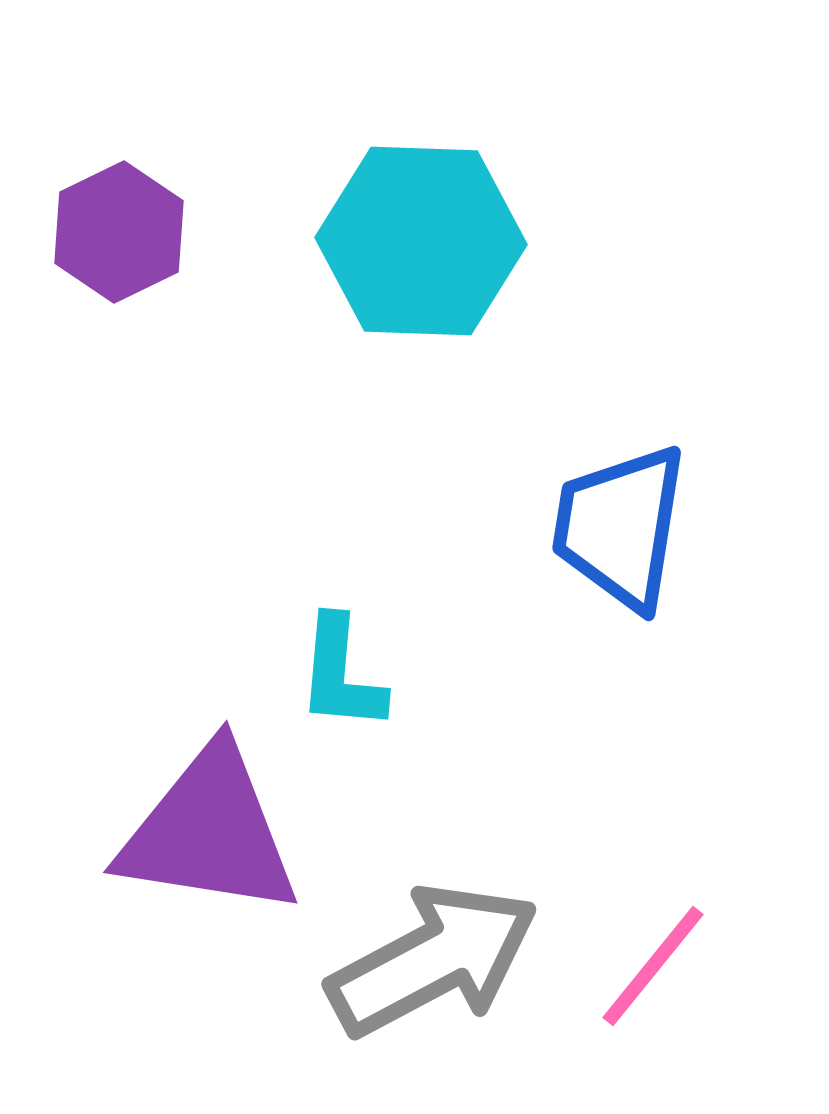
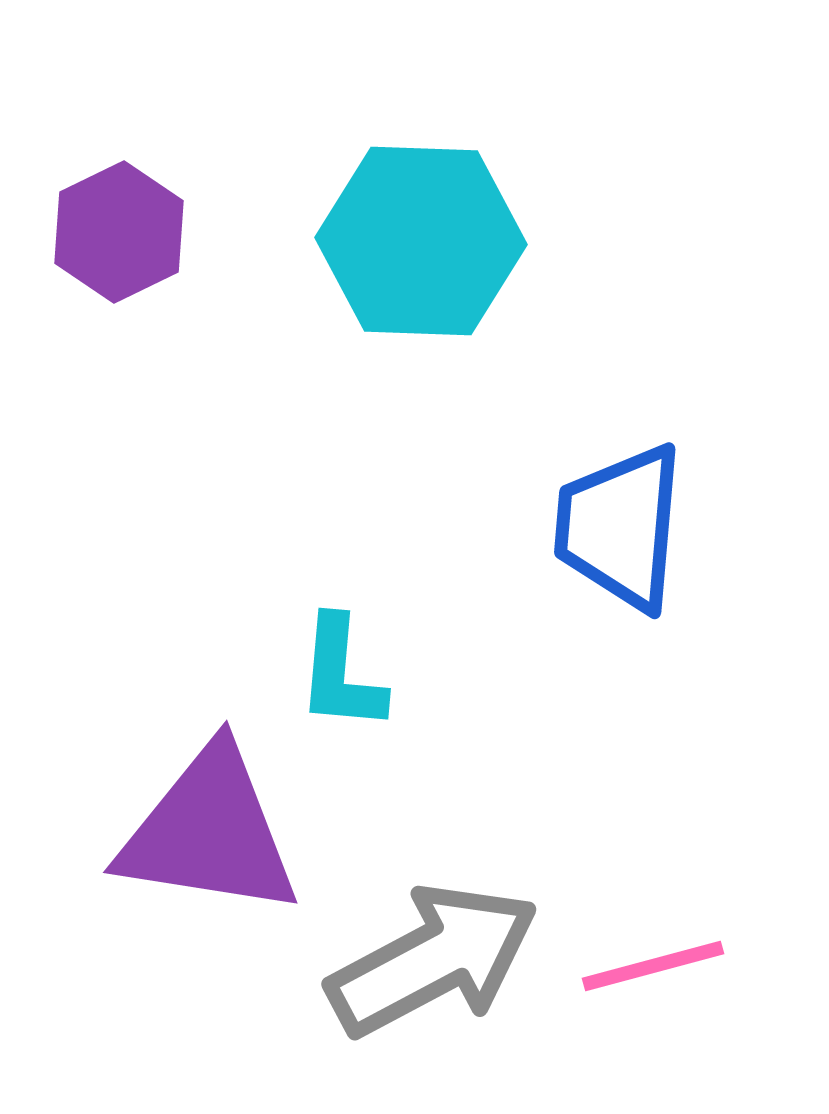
blue trapezoid: rotated 4 degrees counterclockwise
pink line: rotated 36 degrees clockwise
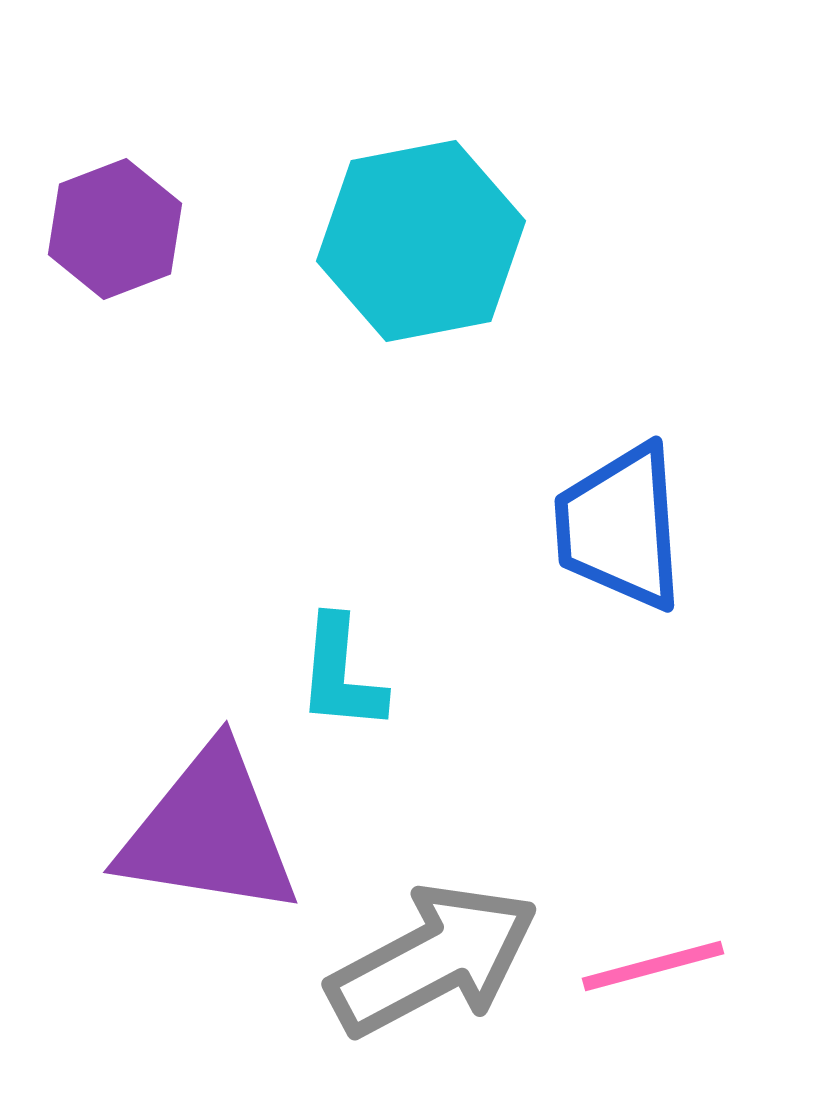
purple hexagon: moved 4 px left, 3 px up; rotated 5 degrees clockwise
cyan hexagon: rotated 13 degrees counterclockwise
blue trapezoid: rotated 9 degrees counterclockwise
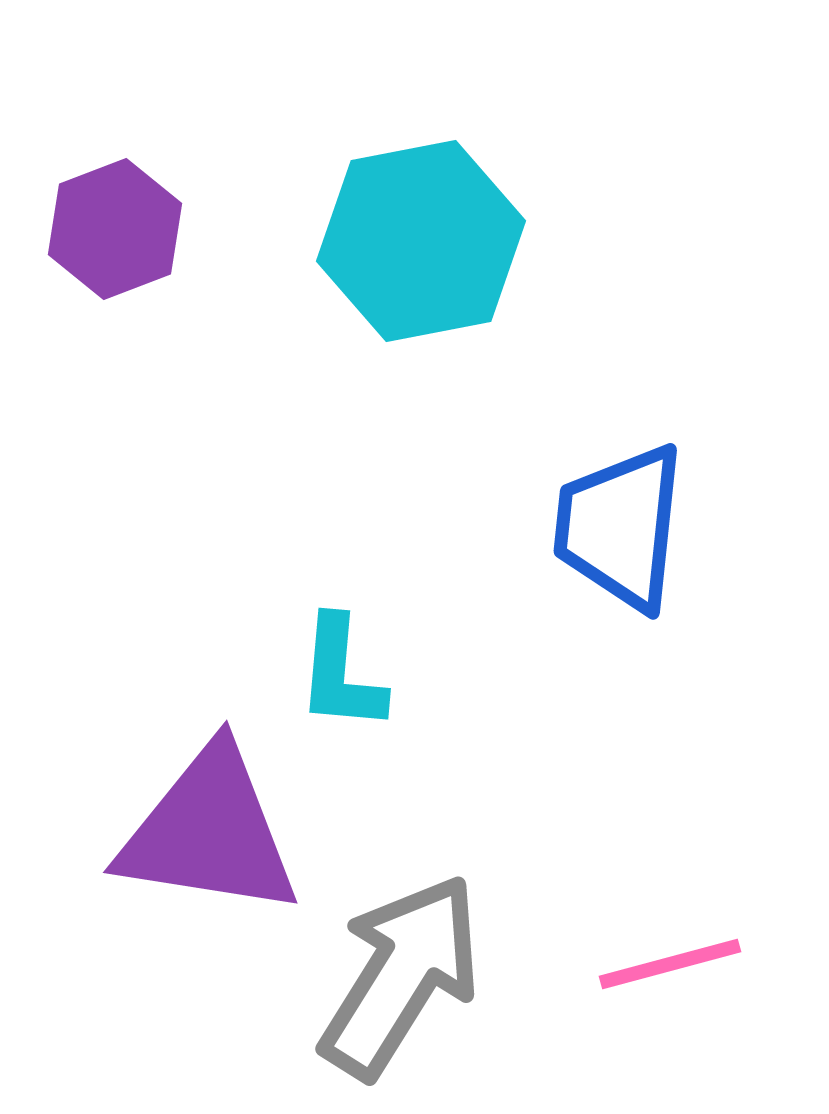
blue trapezoid: rotated 10 degrees clockwise
gray arrow: moved 32 px left, 16 px down; rotated 30 degrees counterclockwise
pink line: moved 17 px right, 2 px up
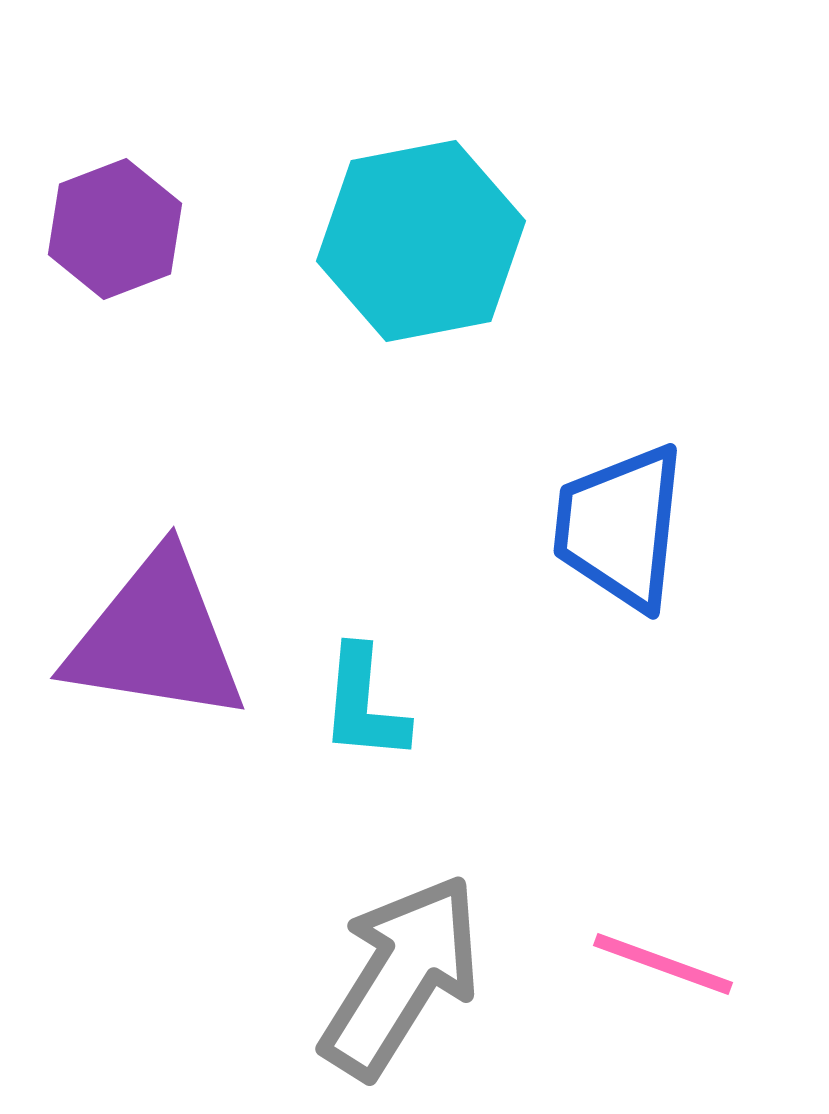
cyan L-shape: moved 23 px right, 30 px down
purple triangle: moved 53 px left, 194 px up
pink line: moved 7 px left; rotated 35 degrees clockwise
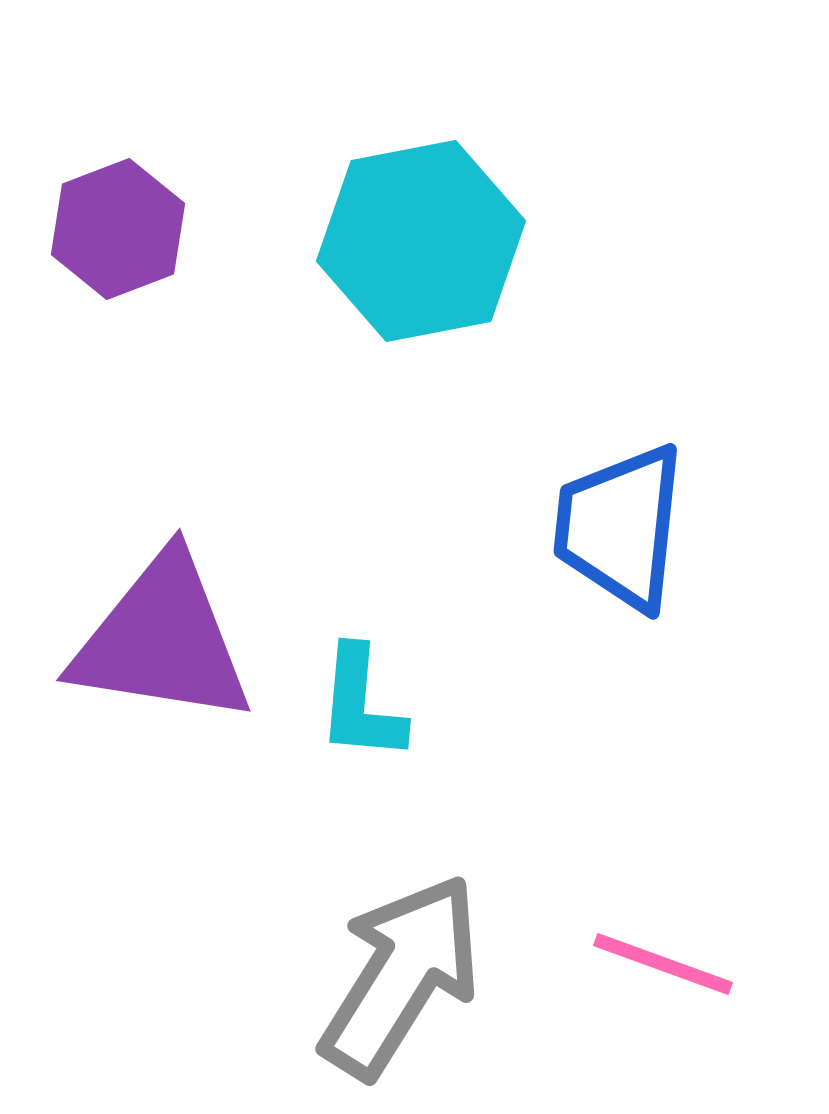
purple hexagon: moved 3 px right
purple triangle: moved 6 px right, 2 px down
cyan L-shape: moved 3 px left
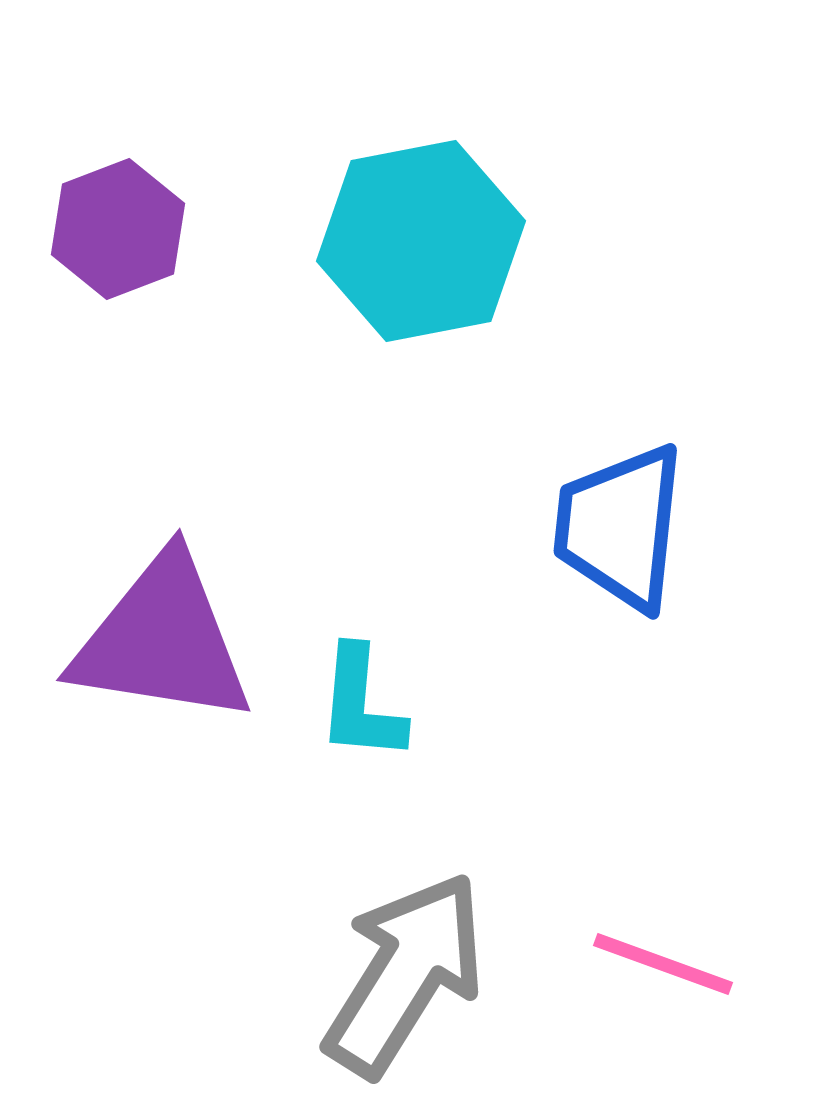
gray arrow: moved 4 px right, 2 px up
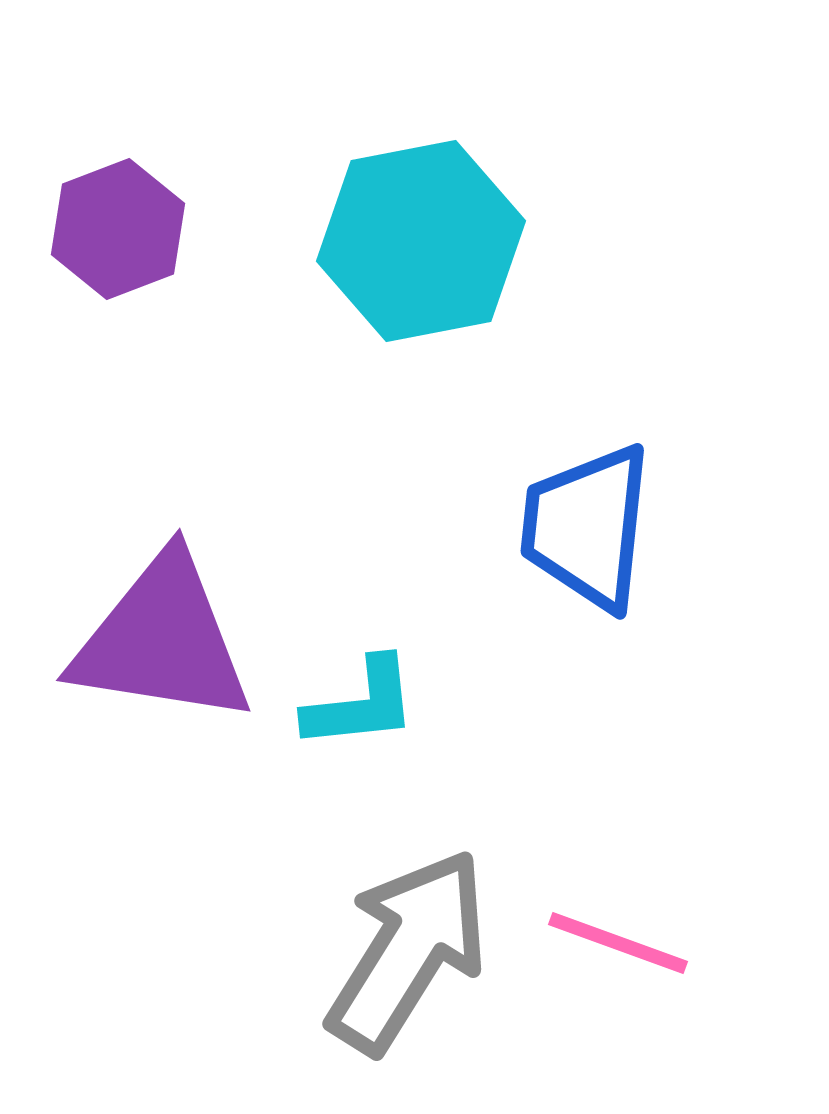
blue trapezoid: moved 33 px left
cyan L-shape: rotated 101 degrees counterclockwise
pink line: moved 45 px left, 21 px up
gray arrow: moved 3 px right, 23 px up
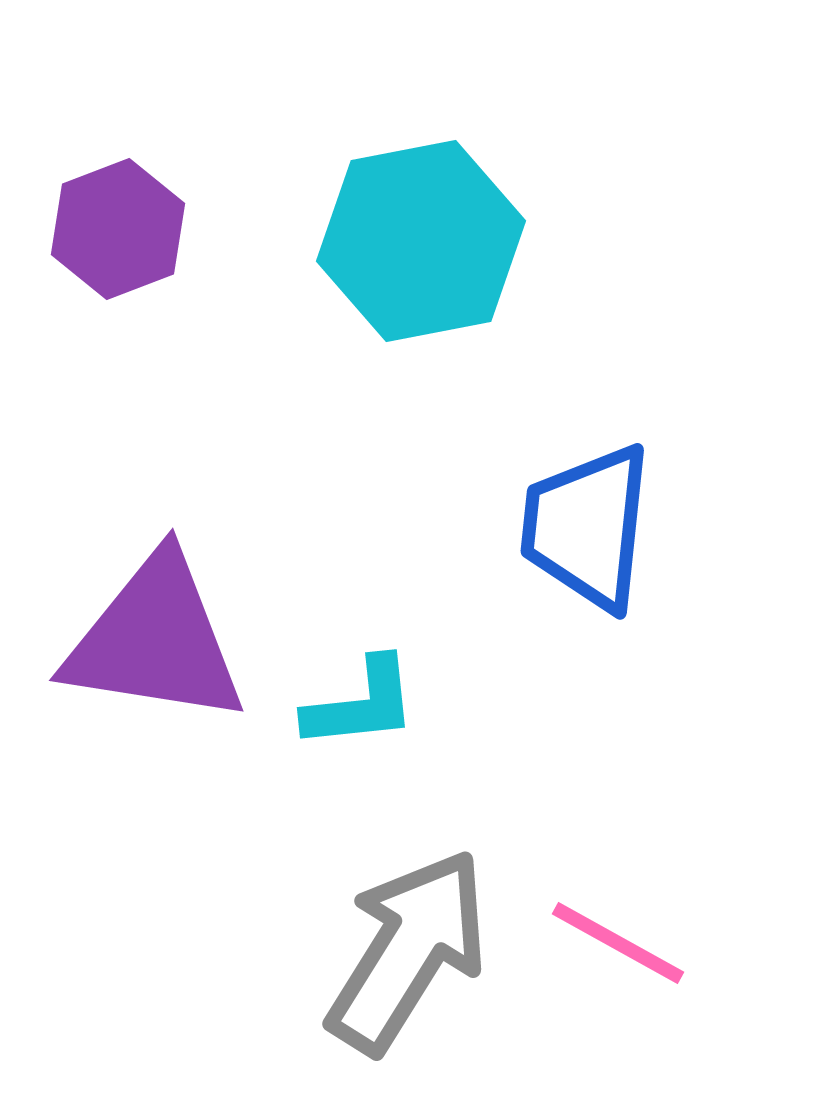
purple triangle: moved 7 px left
pink line: rotated 9 degrees clockwise
